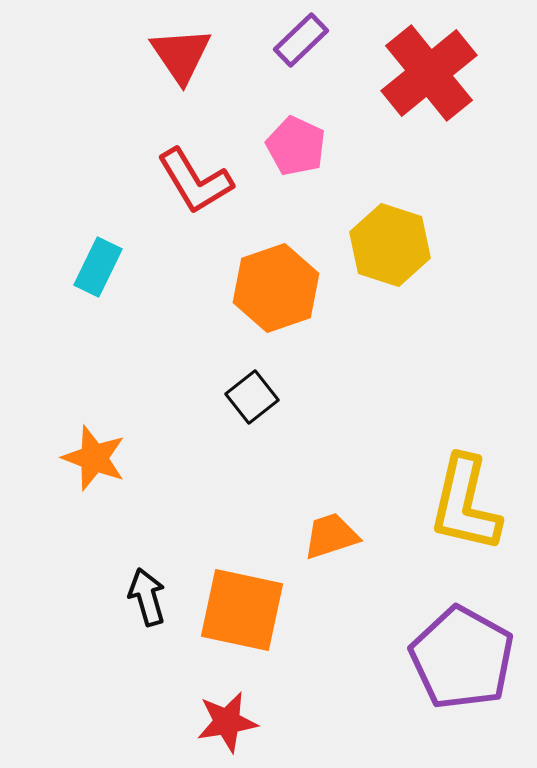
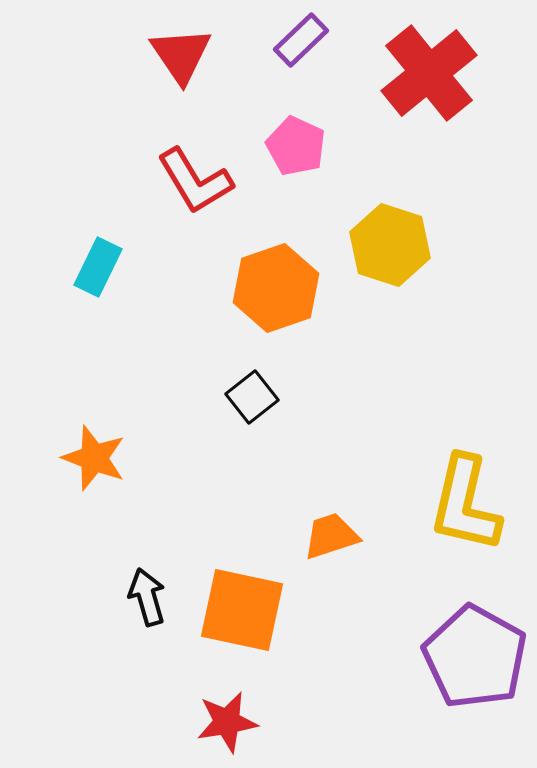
purple pentagon: moved 13 px right, 1 px up
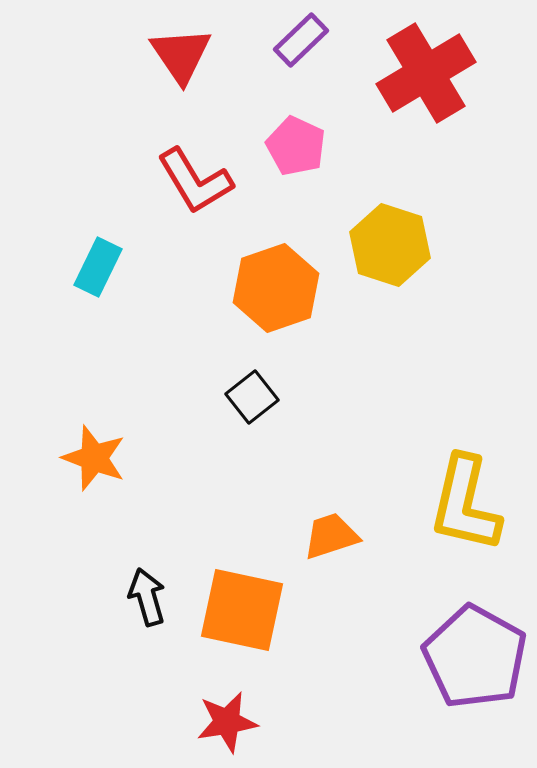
red cross: moved 3 px left; rotated 8 degrees clockwise
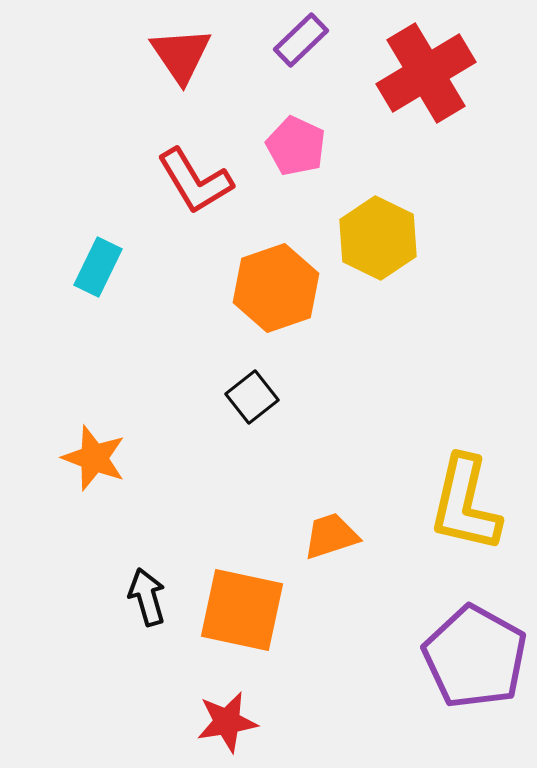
yellow hexagon: moved 12 px left, 7 px up; rotated 8 degrees clockwise
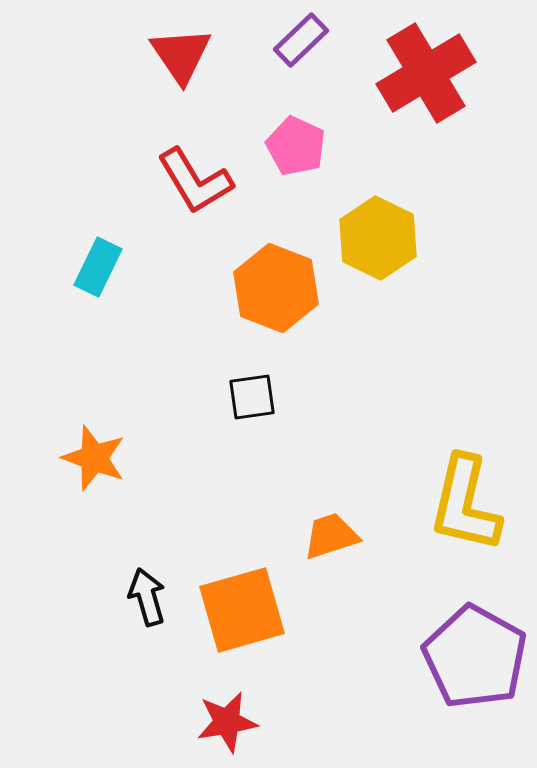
orange hexagon: rotated 20 degrees counterclockwise
black square: rotated 30 degrees clockwise
orange square: rotated 28 degrees counterclockwise
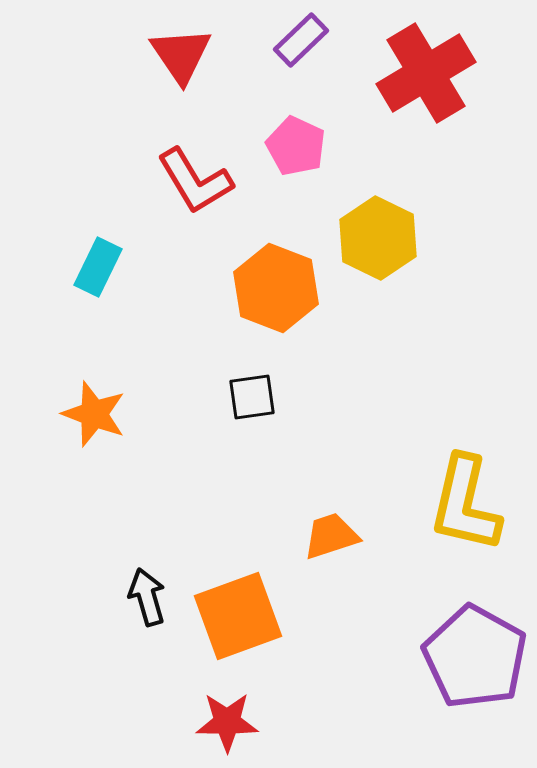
orange star: moved 44 px up
orange square: moved 4 px left, 6 px down; rotated 4 degrees counterclockwise
red star: rotated 10 degrees clockwise
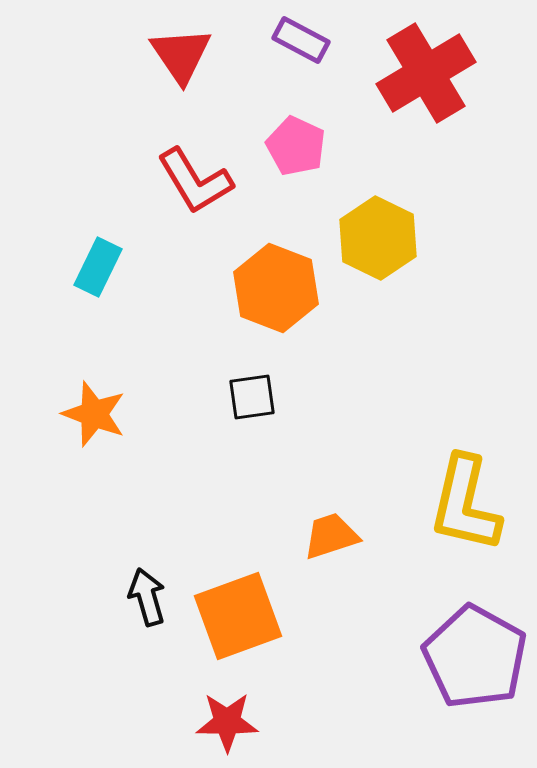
purple rectangle: rotated 72 degrees clockwise
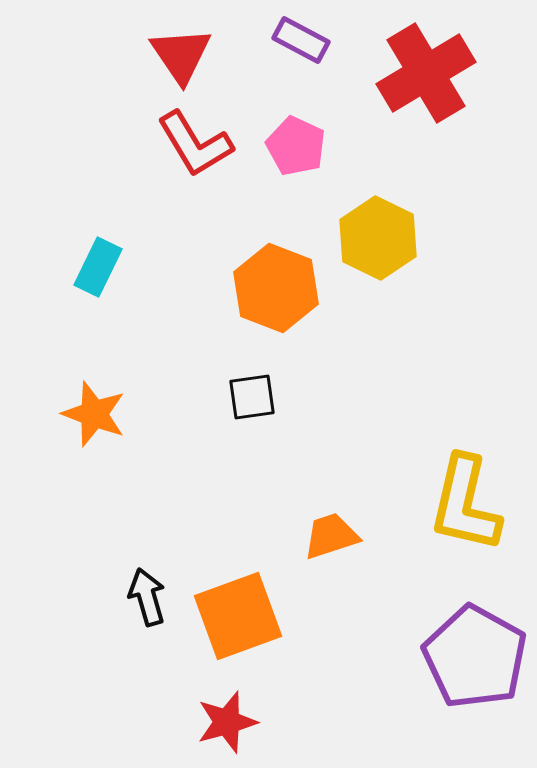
red L-shape: moved 37 px up
red star: rotated 16 degrees counterclockwise
